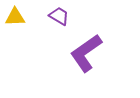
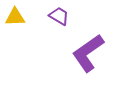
purple L-shape: moved 2 px right
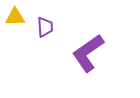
purple trapezoid: moved 14 px left, 11 px down; rotated 55 degrees clockwise
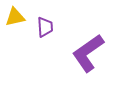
yellow triangle: rotated 10 degrees counterclockwise
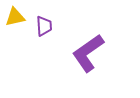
purple trapezoid: moved 1 px left, 1 px up
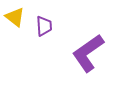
yellow triangle: rotated 50 degrees clockwise
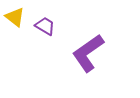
purple trapezoid: moved 1 px right; rotated 55 degrees counterclockwise
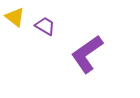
purple L-shape: moved 1 px left, 1 px down
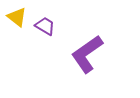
yellow triangle: moved 2 px right
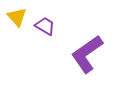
yellow triangle: rotated 10 degrees clockwise
